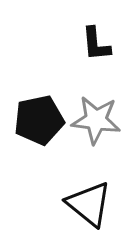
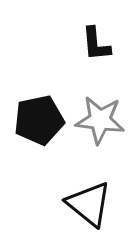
gray star: moved 4 px right
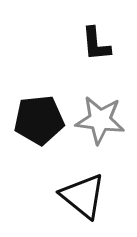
black pentagon: rotated 6 degrees clockwise
black triangle: moved 6 px left, 8 px up
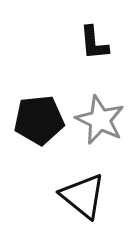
black L-shape: moved 2 px left, 1 px up
gray star: rotated 18 degrees clockwise
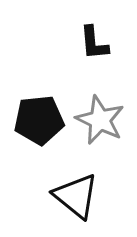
black triangle: moved 7 px left
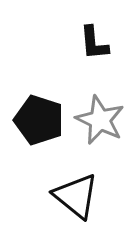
black pentagon: rotated 24 degrees clockwise
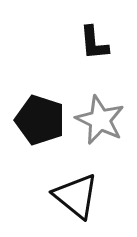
black pentagon: moved 1 px right
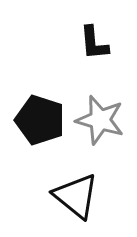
gray star: rotated 9 degrees counterclockwise
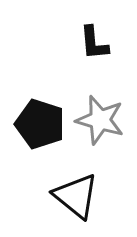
black pentagon: moved 4 px down
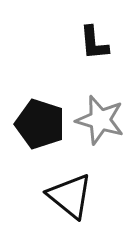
black triangle: moved 6 px left
